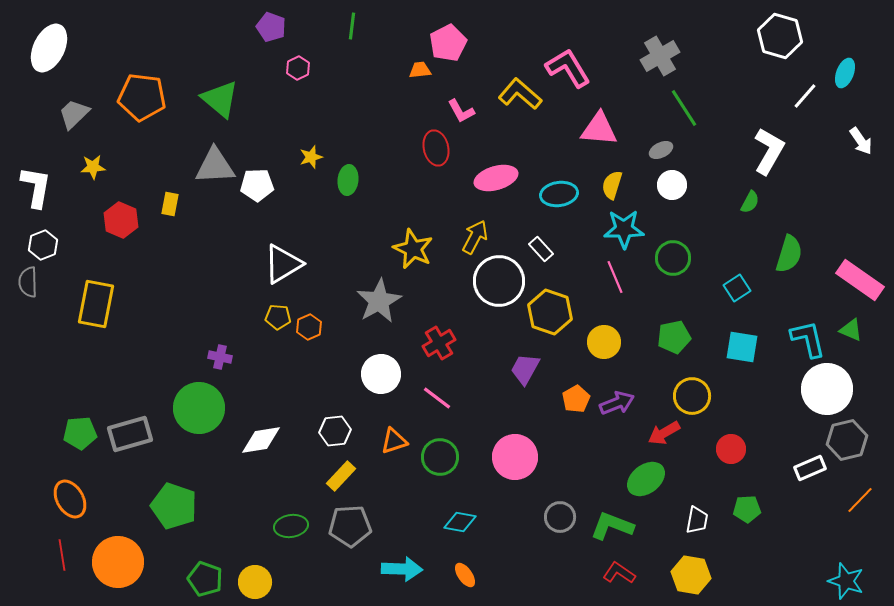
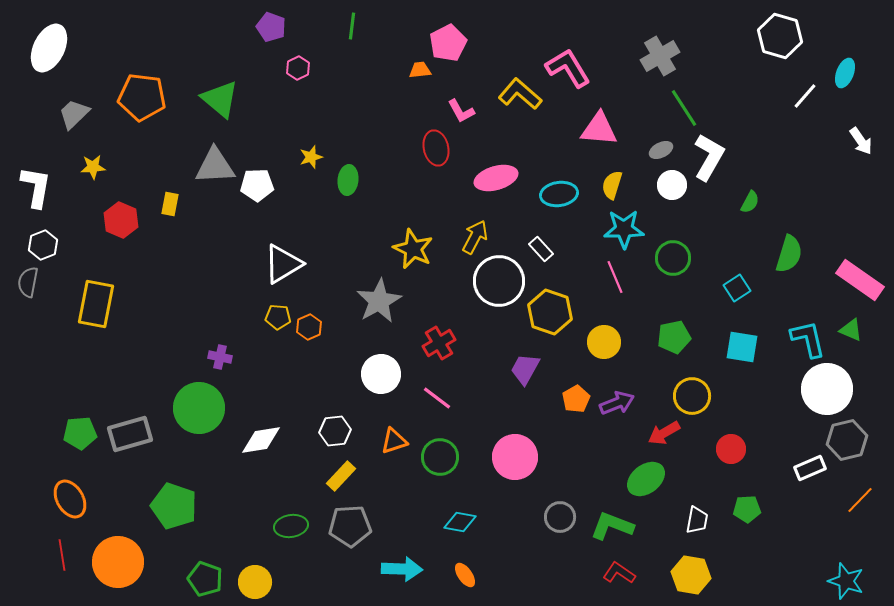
white L-shape at (769, 151): moved 60 px left, 6 px down
gray semicircle at (28, 282): rotated 12 degrees clockwise
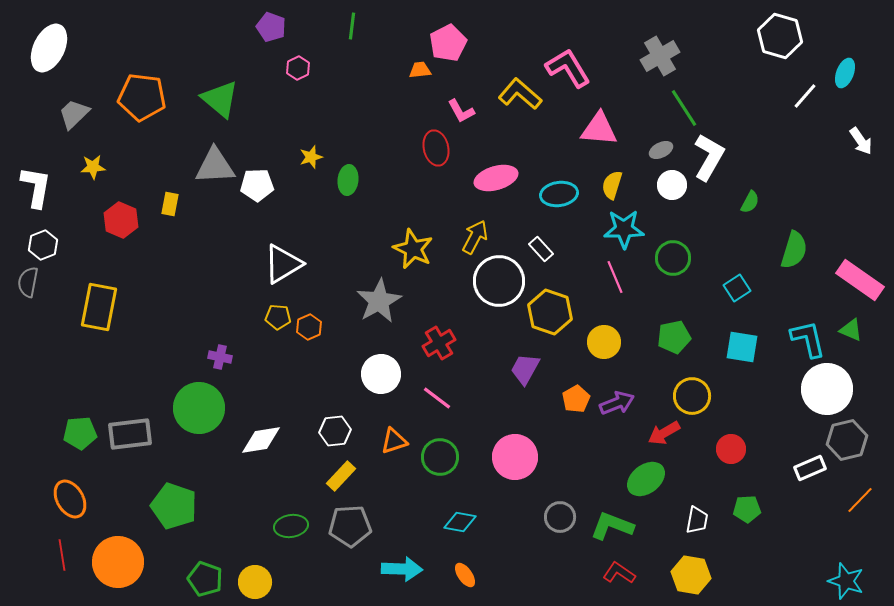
green semicircle at (789, 254): moved 5 px right, 4 px up
yellow rectangle at (96, 304): moved 3 px right, 3 px down
gray rectangle at (130, 434): rotated 9 degrees clockwise
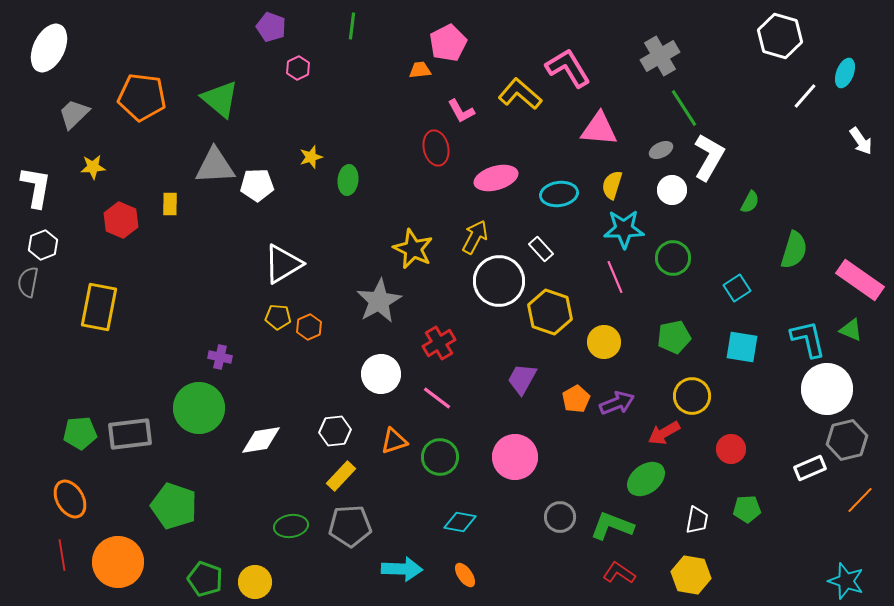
white circle at (672, 185): moved 5 px down
yellow rectangle at (170, 204): rotated 10 degrees counterclockwise
purple trapezoid at (525, 369): moved 3 px left, 10 px down
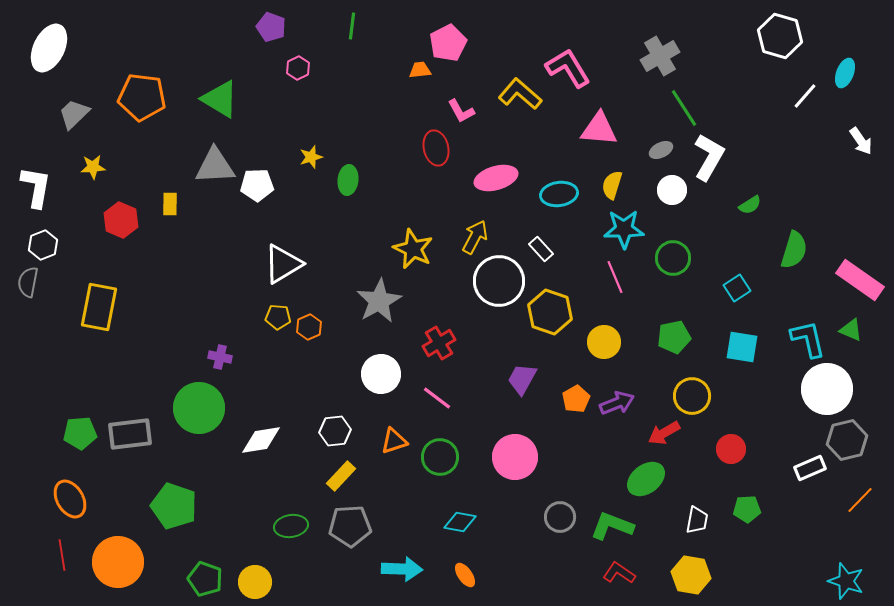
green triangle at (220, 99): rotated 9 degrees counterclockwise
green semicircle at (750, 202): moved 3 px down; rotated 30 degrees clockwise
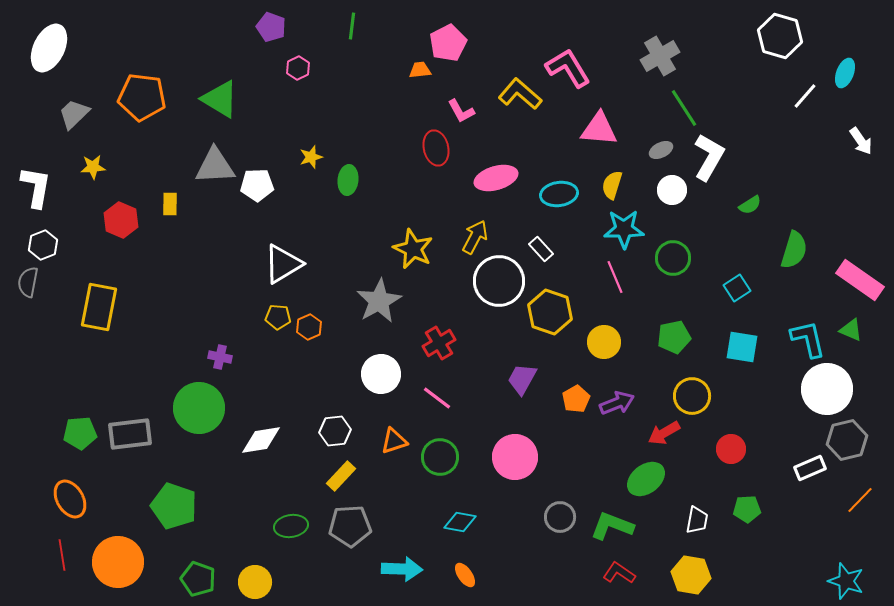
green pentagon at (205, 579): moved 7 px left
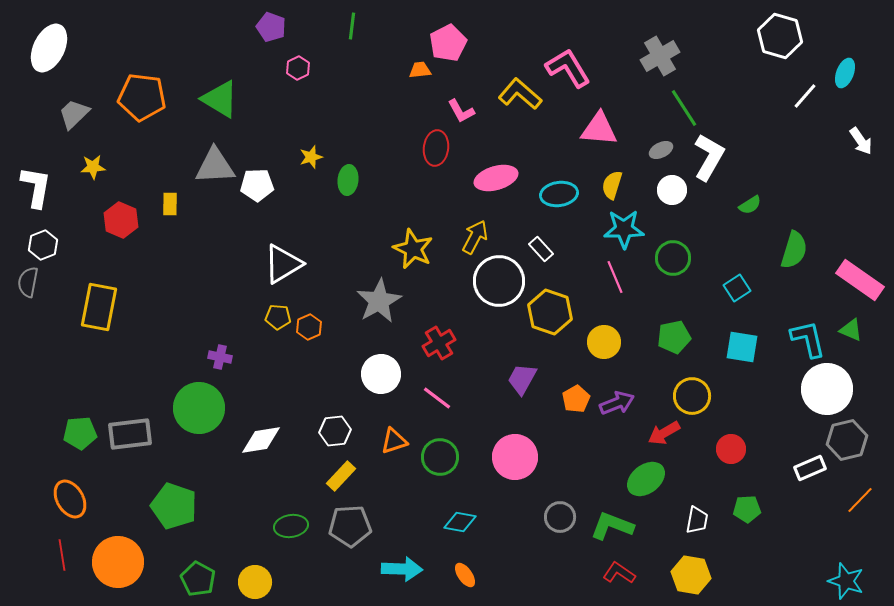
red ellipse at (436, 148): rotated 20 degrees clockwise
green pentagon at (198, 579): rotated 8 degrees clockwise
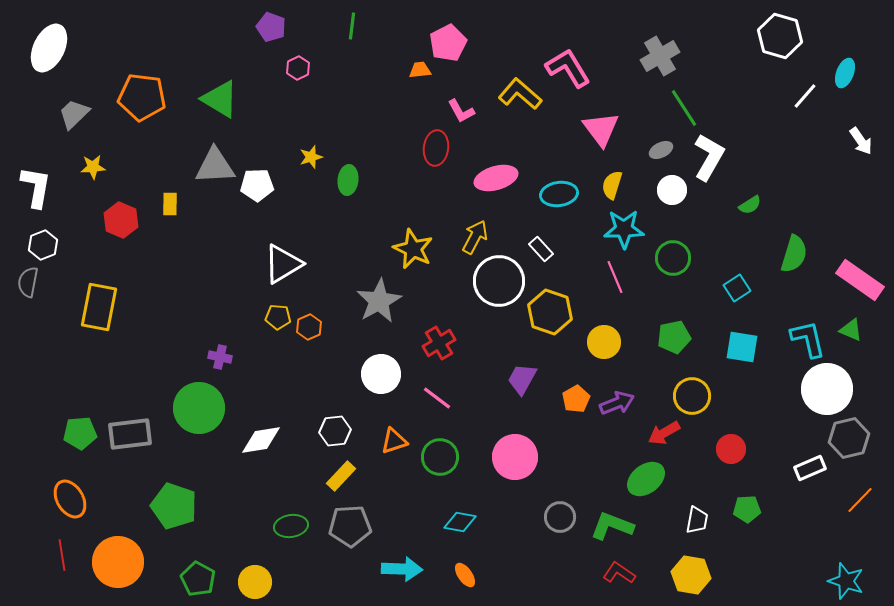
pink triangle at (599, 129): moved 2 px right; rotated 48 degrees clockwise
green semicircle at (794, 250): moved 4 px down
gray hexagon at (847, 440): moved 2 px right, 2 px up
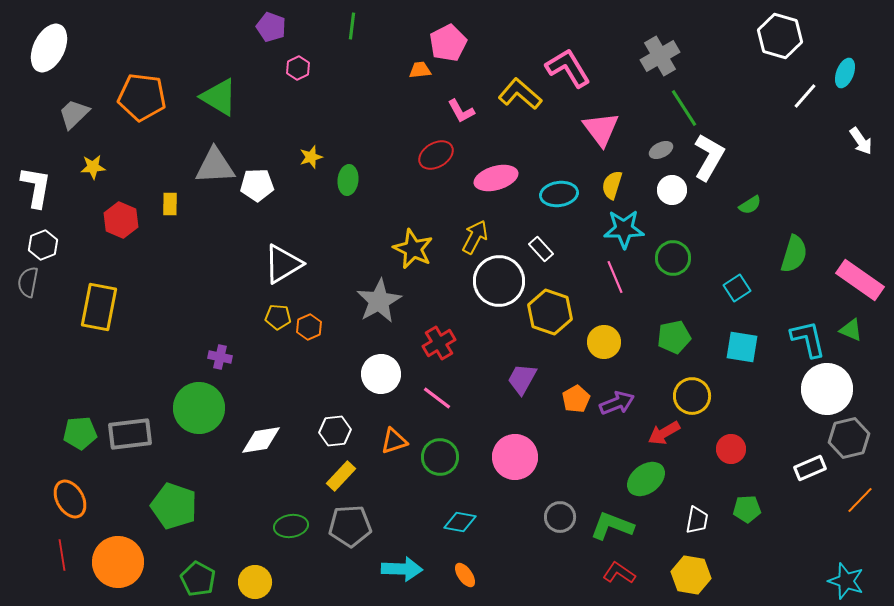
green triangle at (220, 99): moved 1 px left, 2 px up
red ellipse at (436, 148): moved 7 px down; rotated 52 degrees clockwise
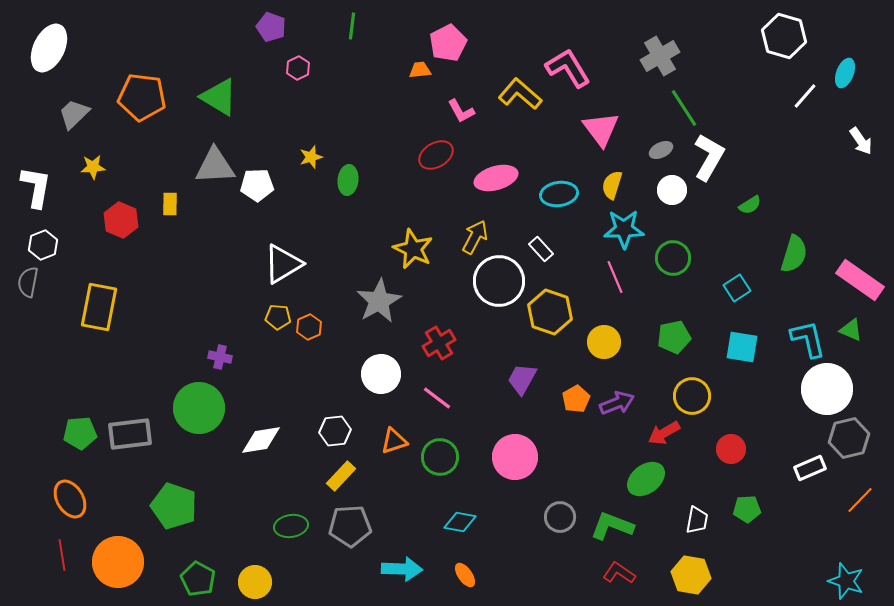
white hexagon at (780, 36): moved 4 px right
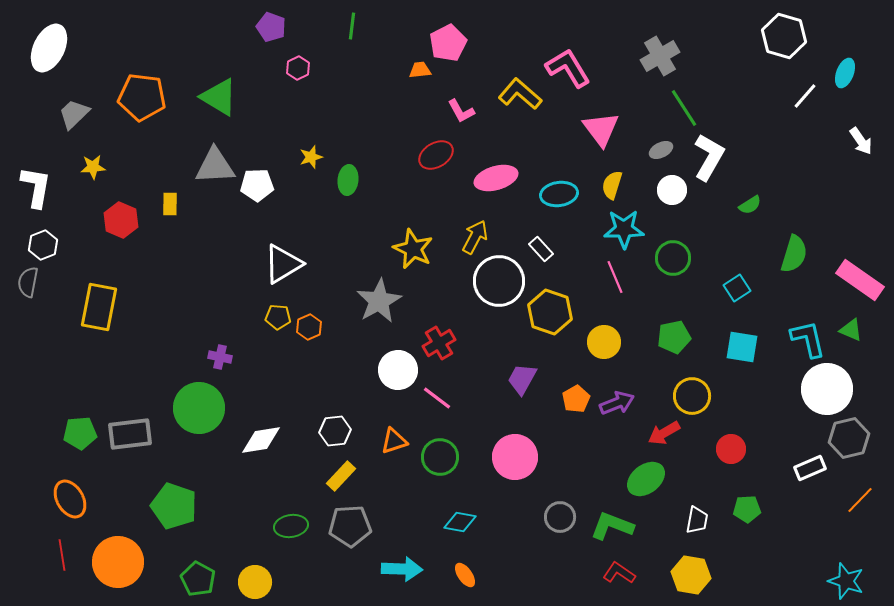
white circle at (381, 374): moved 17 px right, 4 px up
